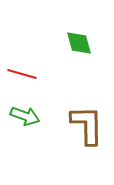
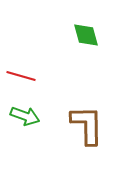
green diamond: moved 7 px right, 8 px up
red line: moved 1 px left, 2 px down
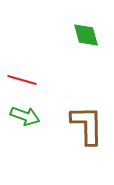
red line: moved 1 px right, 4 px down
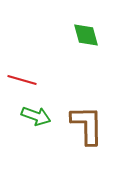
green arrow: moved 11 px right
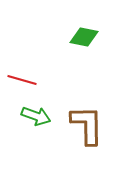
green diamond: moved 2 px left, 2 px down; rotated 64 degrees counterclockwise
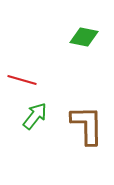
green arrow: moved 1 px left; rotated 72 degrees counterclockwise
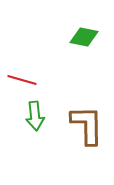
green arrow: rotated 136 degrees clockwise
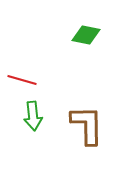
green diamond: moved 2 px right, 2 px up
green arrow: moved 2 px left
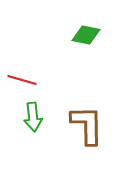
green arrow: moved 1 px down
